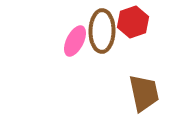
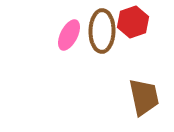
pink ellipse: moved 6 px left, 6 px up
brown trapezoid: moved 4 px down
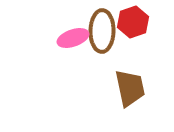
pink ellipse: moved 4 px right, 3 px down; rotated 44 degrees clockwise
brown trapezoid: moved 14 px left, 9 px up
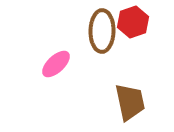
pink ellipse: moved 17 px left, 26 px down; rotated 24 degrees counterclockwise
brown trapezoid: moved 14 px down
